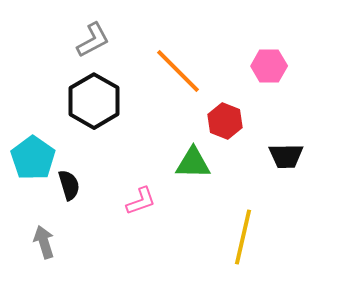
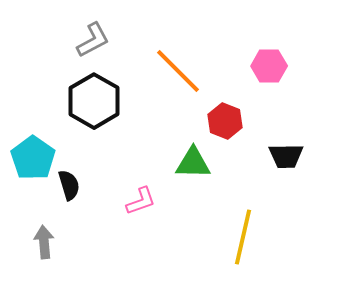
gray arrow: rotated 12 degrees clockwise
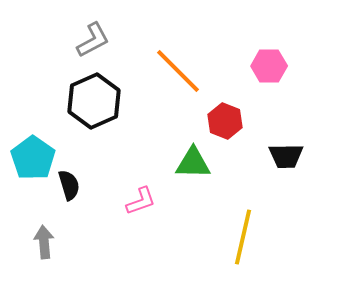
black hexagon: rotated 6 degrees clockwise
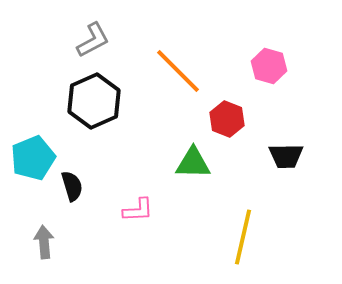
pink hexagon: rotated 16 degrees clockwise
red hexagon: moved 2 px right, 2 px up
cyan pentagon: rotated 15 degrees clockwise
black semicircle: moved 3 px right, 1 px down
pink L-shape: moved 3 px left, 9 px down; rotated 16 degrees clockwise
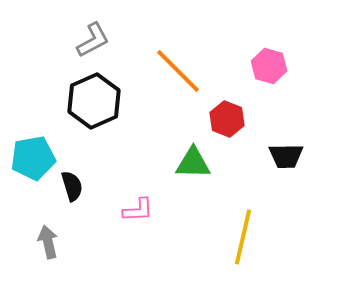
cyan pentagon: rotated 12 degrees clockwise
gray arrow: moved 4 px right; rotated 8 degrees counterclockwise
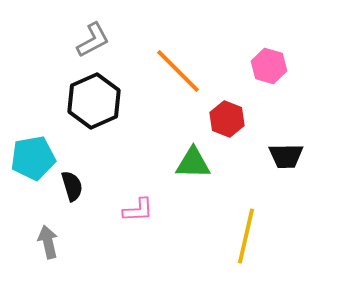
yellow line: moved 3 px right, 1 px up
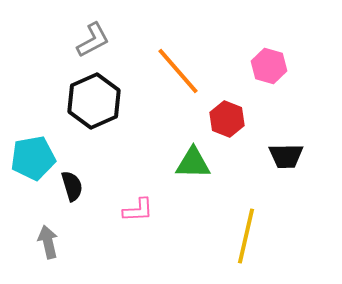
orange line: rotated 4 degrees clockwise
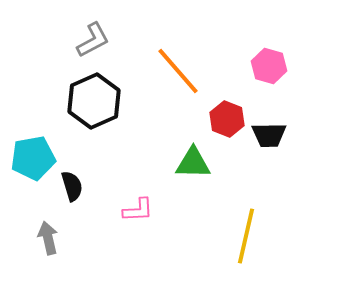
black trapezoid: moved 17 px left, 21 px up
gray arrow: moved 4 px up
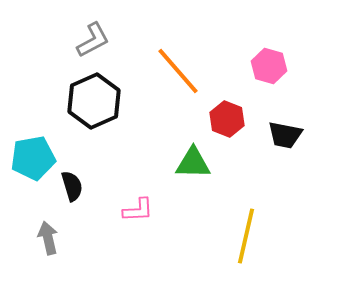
black trapezoid: moved 16 px right; rotated 12 degrees clockwise
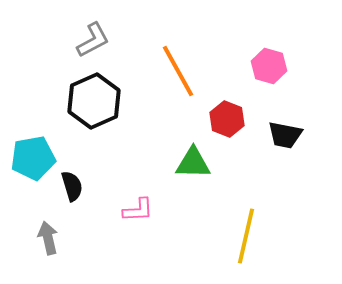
orange line: rotated 12 degrees clockwise
